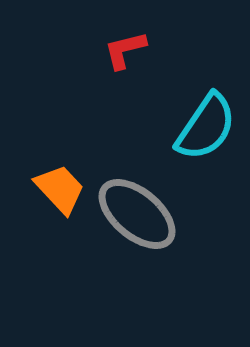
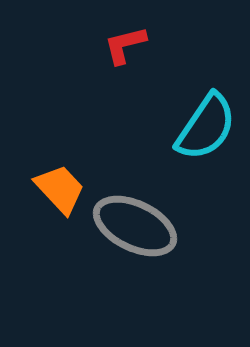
red L-shape: moved 5 px up
gray ellipse: moved 2 px left, 12 px down; rotated 14 degrees counterclockwise
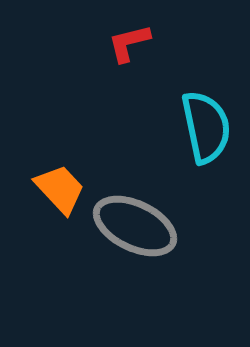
red L-shape: moved 4 px right, 2 px up
cyan semicircle: rotated 46 degrees counterclockwise
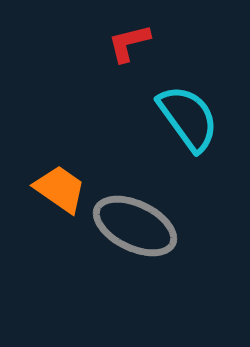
cyan semicircle: moved 18 px left, 9 px up; rotated 24 degrees counterclockwise
orange trapezoid: rotated 12 degrees counterclockwise
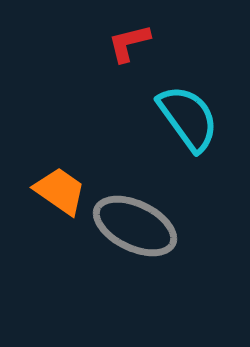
orange trapezoid: moved 2 px down
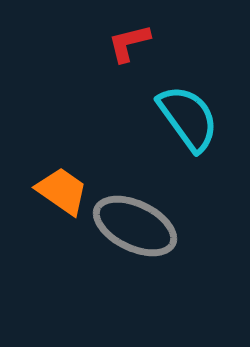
orange trapezoid: moved 2 px right
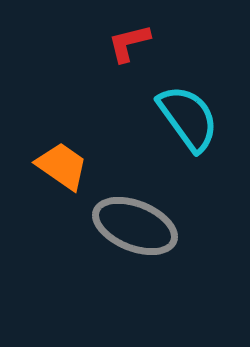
orange trapezoid: moved 25 px up
gray ellipse: rotated 4 degrees counterclockwise
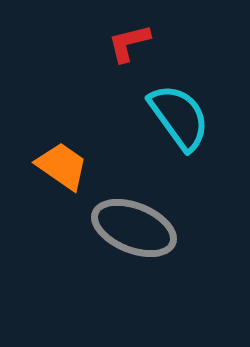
cyan semicircle: moved 9 px left, 1 px up
gray ellipse: moved 1 px left, 2 px down
